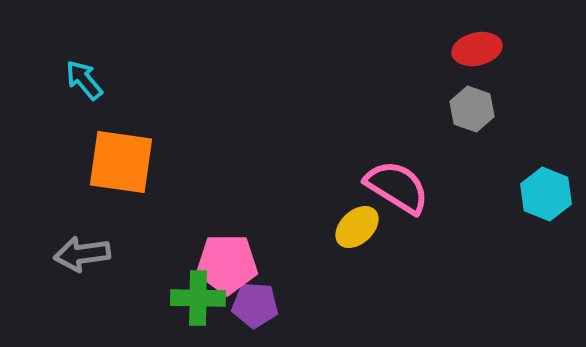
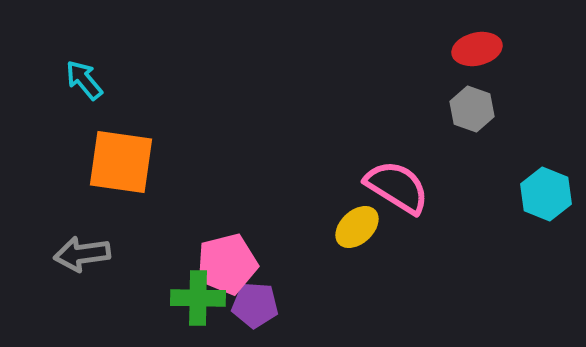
pink pentagon: rotated 14 degrees counterclockwise
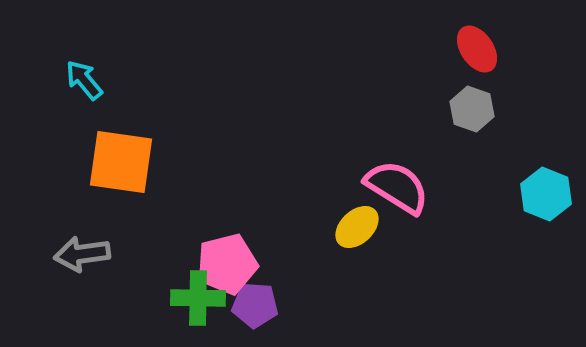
red ellipse: rotated 69 degrees clockwise
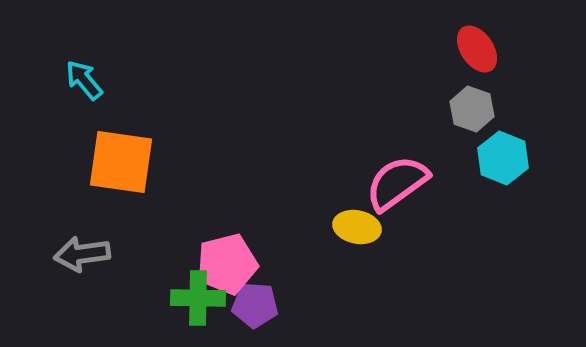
pink semicircle: moved 4 px up; rotated 68 degrees counterclockwise
cyan hexagon: moved 43 px left, 36 px up
yellow ellipse: rotated 54 degrees clockwise
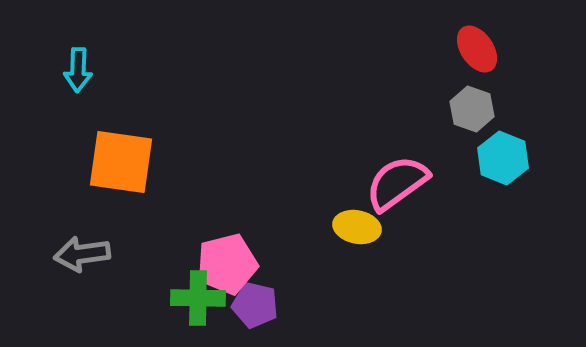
cyan arrow: moved 6 px left, 10 px up; rotated 138 degrees counterclockwise
purple pentagon: rotated 9 degrees clockwise
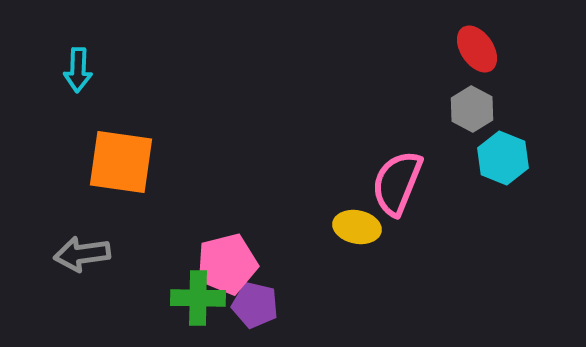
gray hexagon: rotated 9 degrees clockwise
pink semicircle: rotated 32 degrees counterclockwise
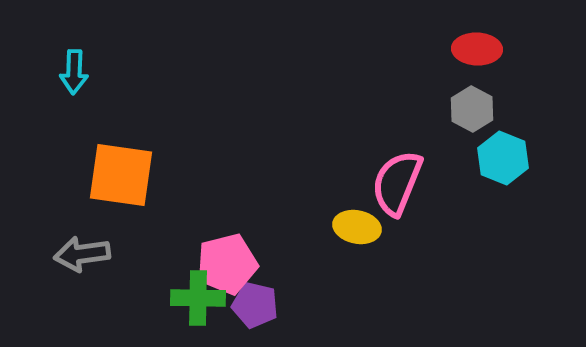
red ellipse: rotated 54 degrees counterclockwise
cyan arrow: moved 4 px left, 2 px down
orange square: moved 13 px down
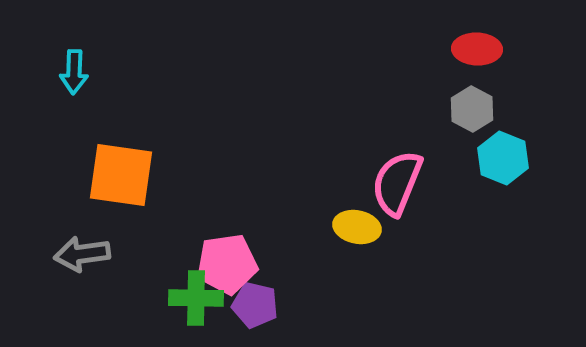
pink pentagon: rotated 6 degrees clockwise
green cross: moved 2 px left
